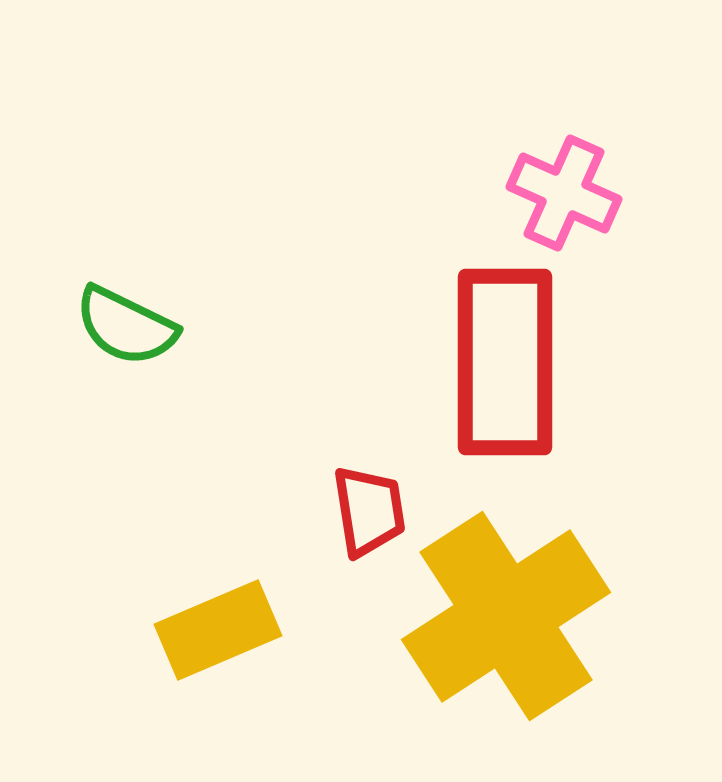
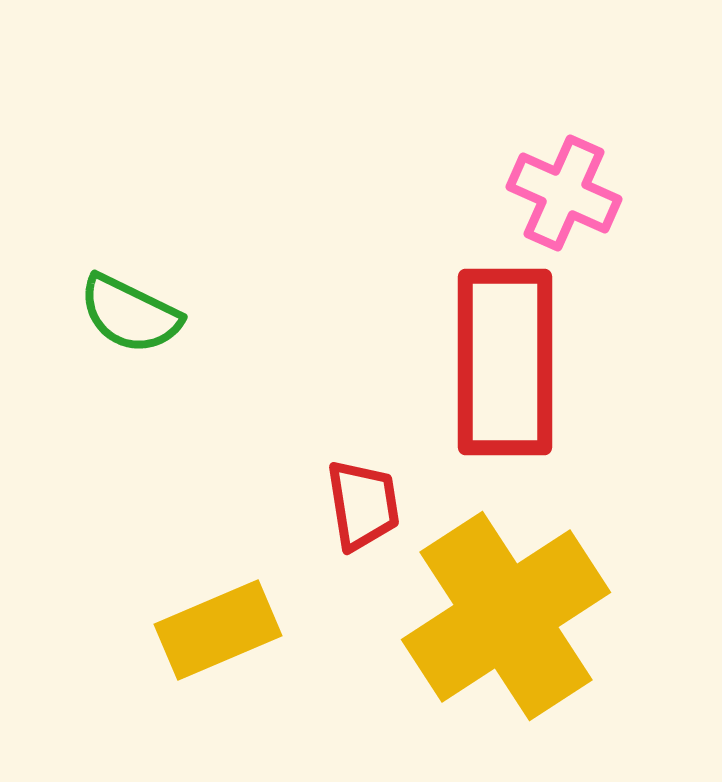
green semicircle: moved 4 px right, 12 px up
red trapezoid: moved 6 px left, 6 px up
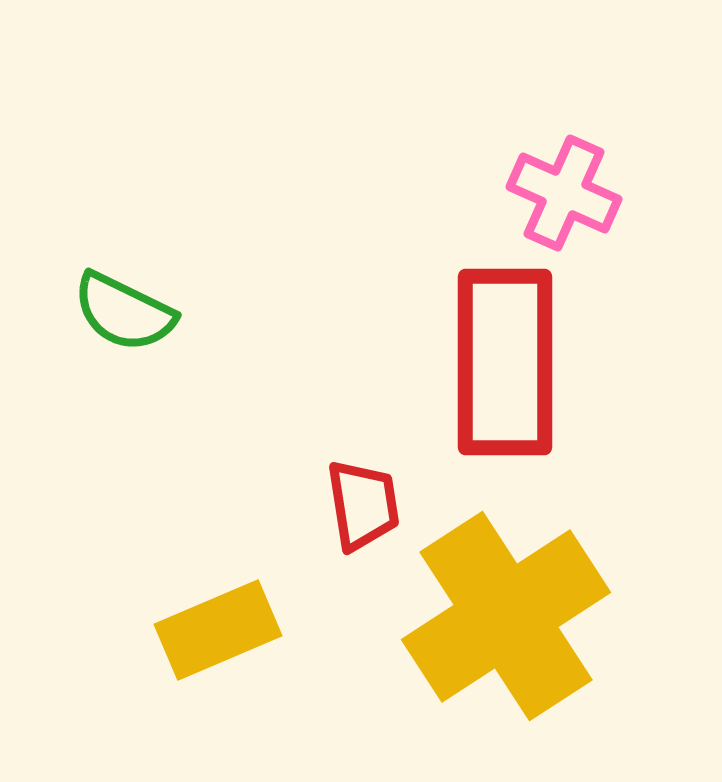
green semicircle: moved 6 px left, 2 px up
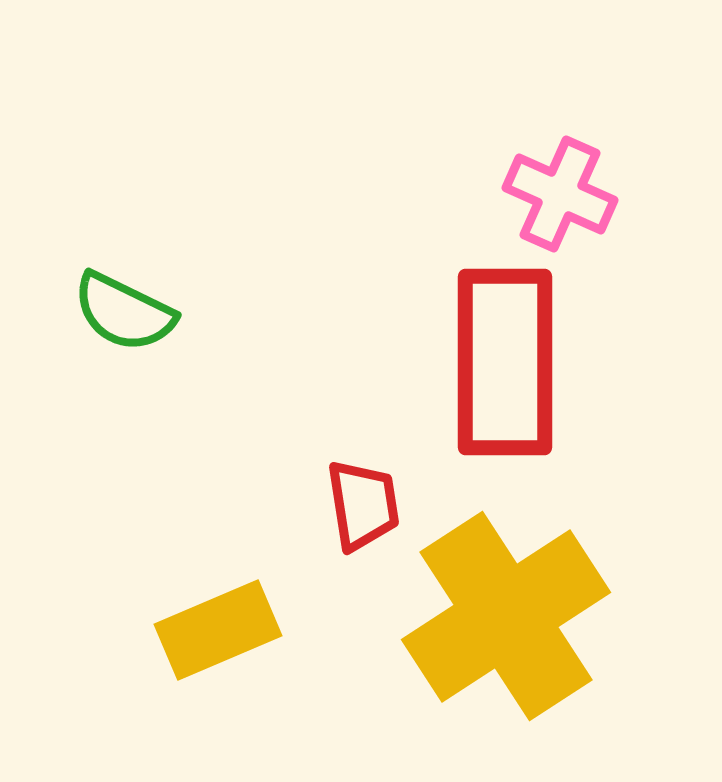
pink cross: moved 4 px left, 1 px down
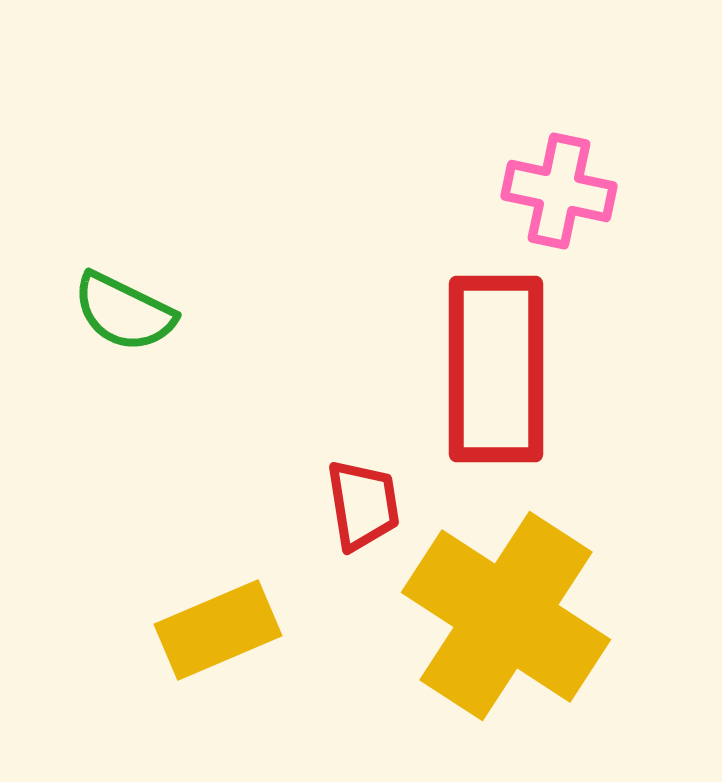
pink cross: moved 1 px left, 3 px up; rotated 12 degrees counterclockwise
red rectangle: moved 9 px left, 7 px down
yellow cross: rotated 24 degrees counterclockwise
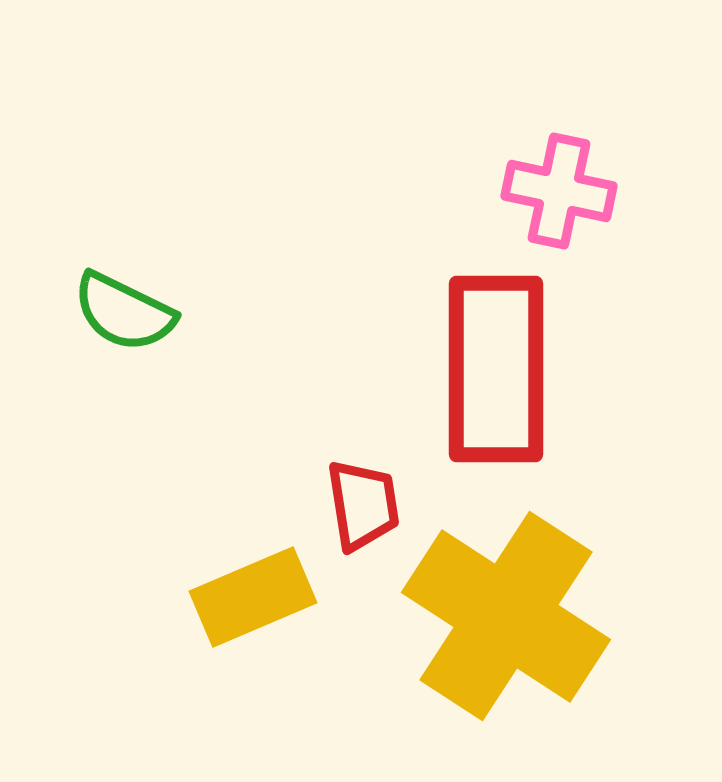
yellow rectangle: moved 35 px right, 33 px up
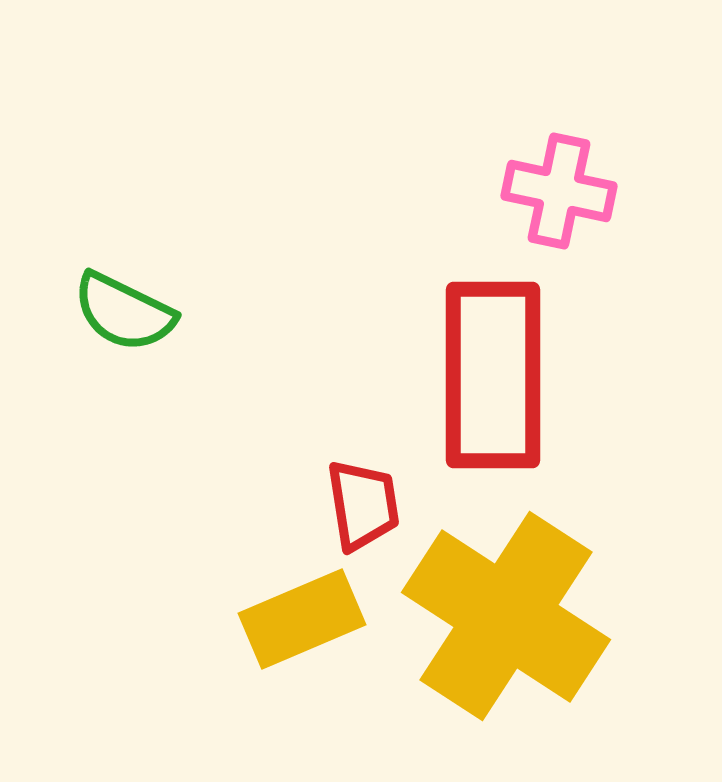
red rectangle: moved 3 px left, 6 px down
yellow rectangle: moved 49 px right, 22 px down
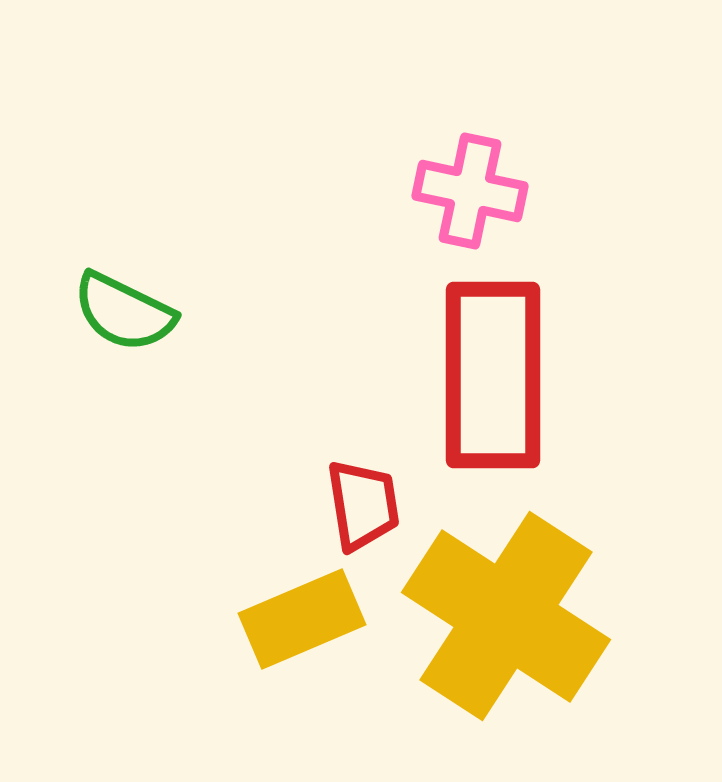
pink cross: moved 89 px left
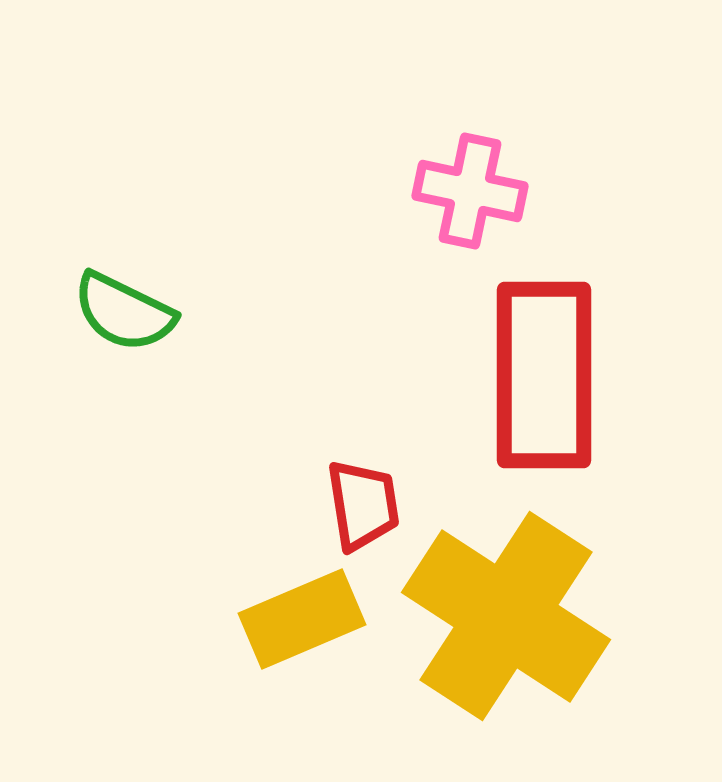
red rectangle: moved 51 px right
